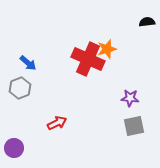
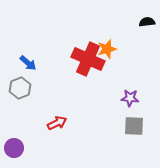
gray square: rotated 15 degrees clockwise
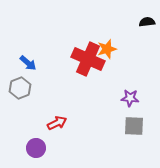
purple circle: moved 22 px right
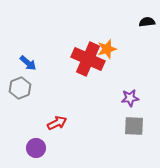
purple star: rotated 12 degrees counterclockwise
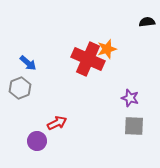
purple star: rotated 24 degrees clockwise
purple circle: moved 1 px right, 7 px up
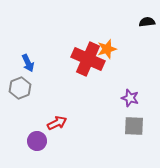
blue arrow: rotated 24 degrees clockwise
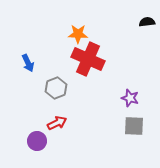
orange star: moved 29 px left, 15 px up; rotated 18 degrees clockwise
gray hexagon: moved 36 px right
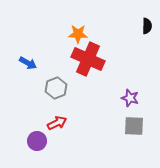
black semicircle: moved 4 px down; rotated 98 degrees clockwise
blue arrow: rotated 36 degrees counterclockwise
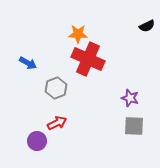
black semicircle: rotated 63 degrees clockwise
